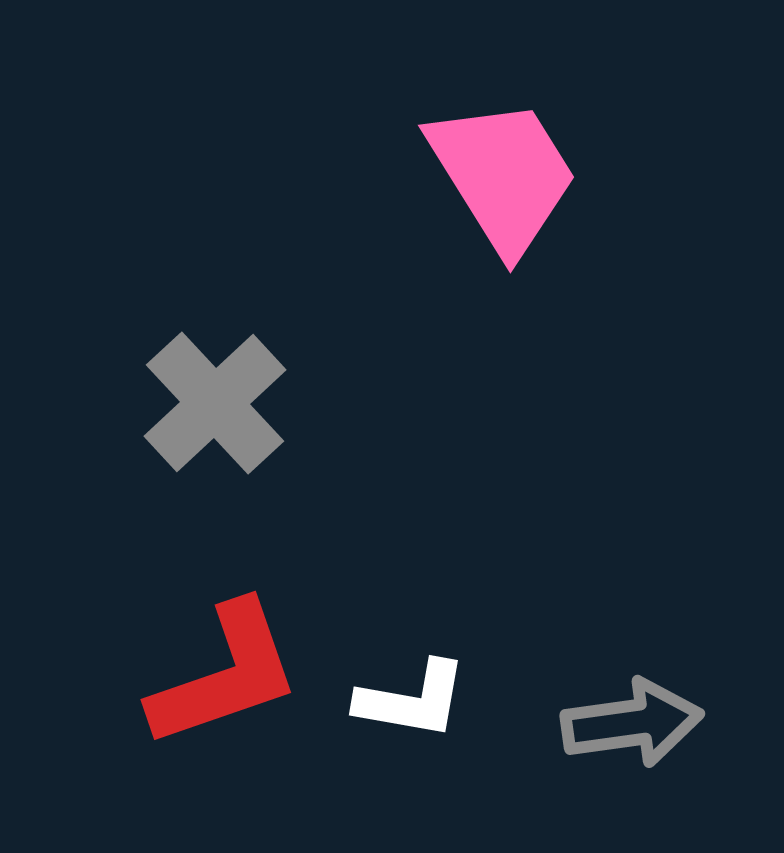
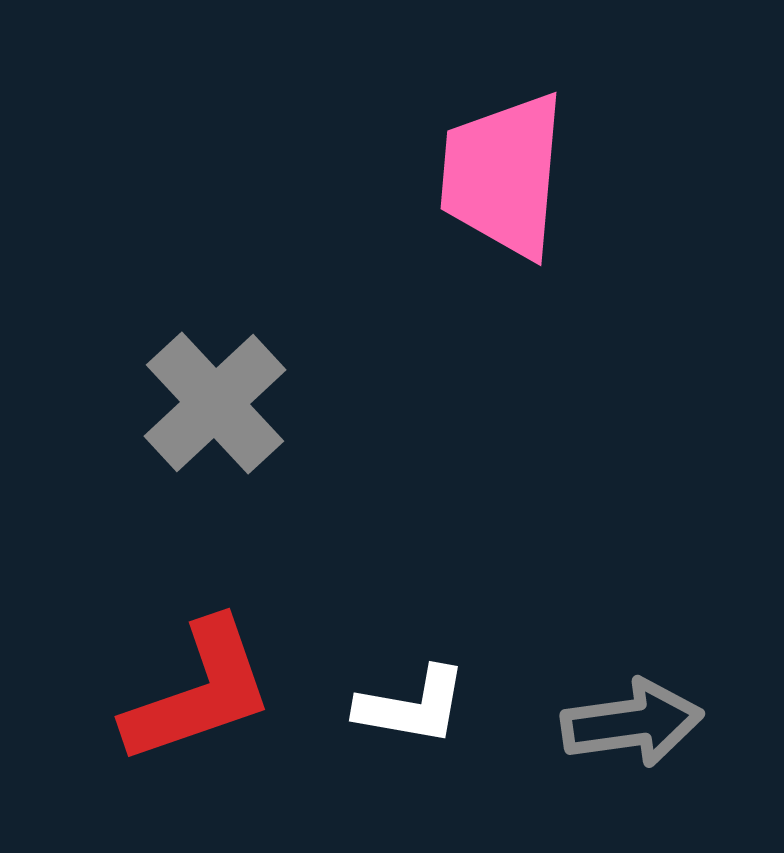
pink trapezoid: rotated 143 degrees counterclockwise
red L-shape: moved 26 px left, 17 px down
white L-shape: moved 6 px down
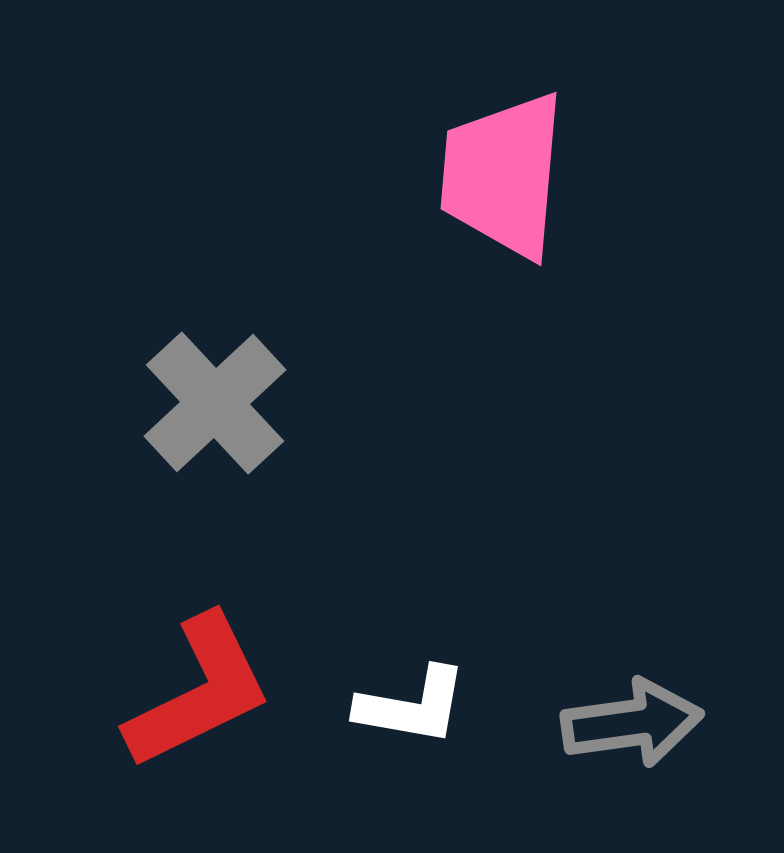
red L-shape: rotated 7 degrees counterclockwise
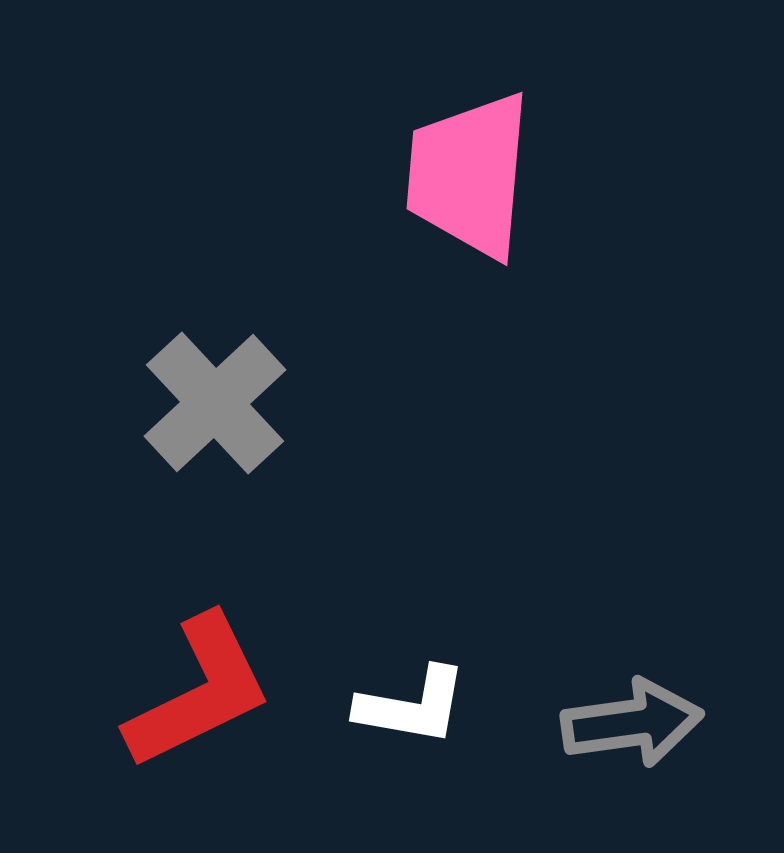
pink trapezoid: moved 34 px left
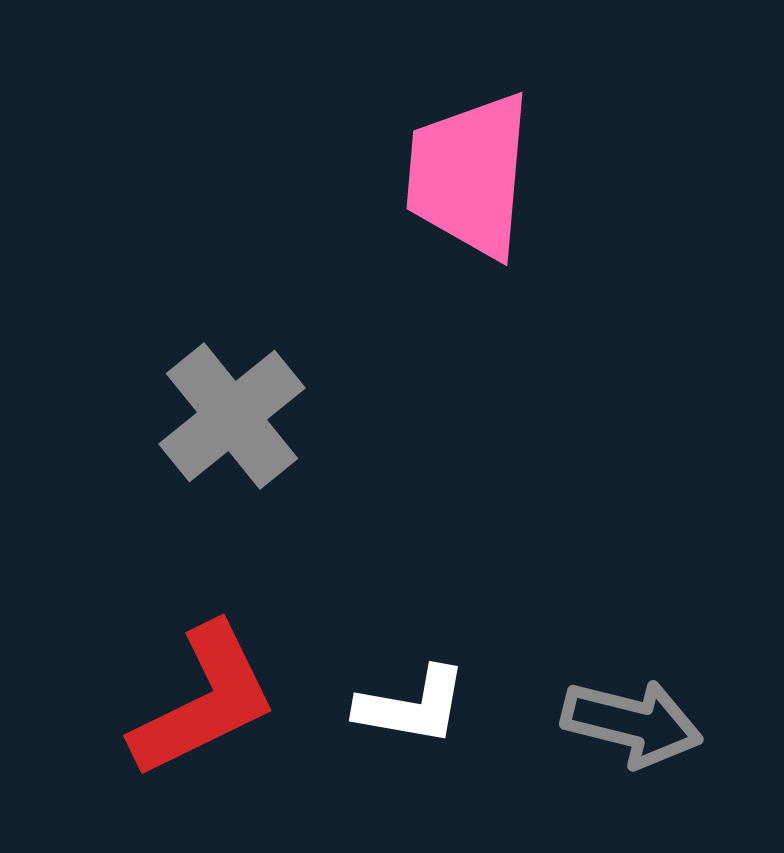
gray cross: moved 17 px right, 13 px down; rotated 4 degrees clockwise
red L-shape: moved 5 px right, 9 px down
gray arrow: rotated 22 degrees clockwise
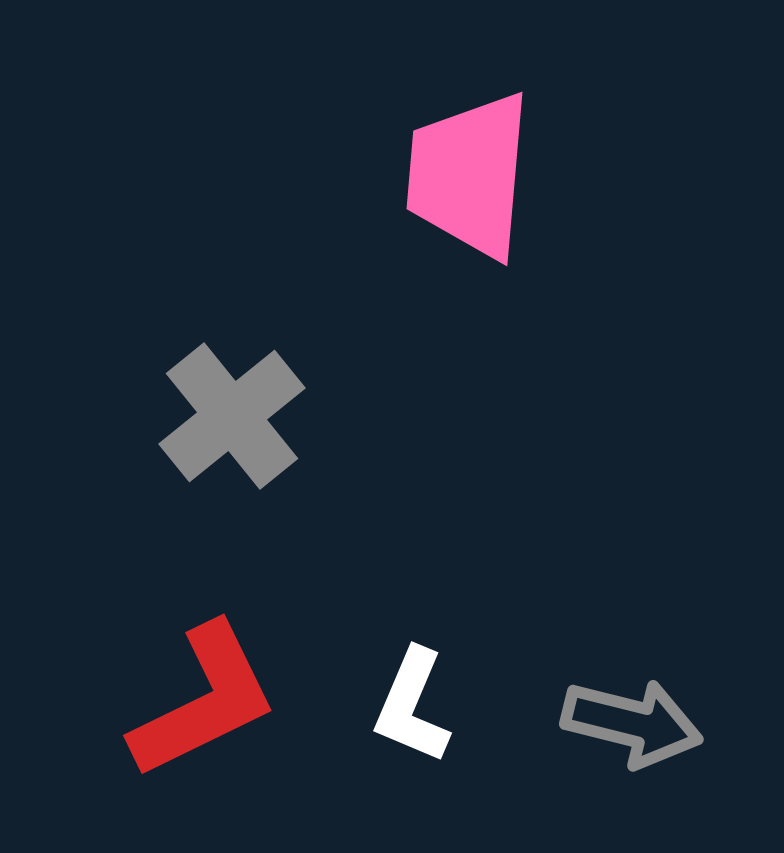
white L-shape: rotated 103 degrees clockwise
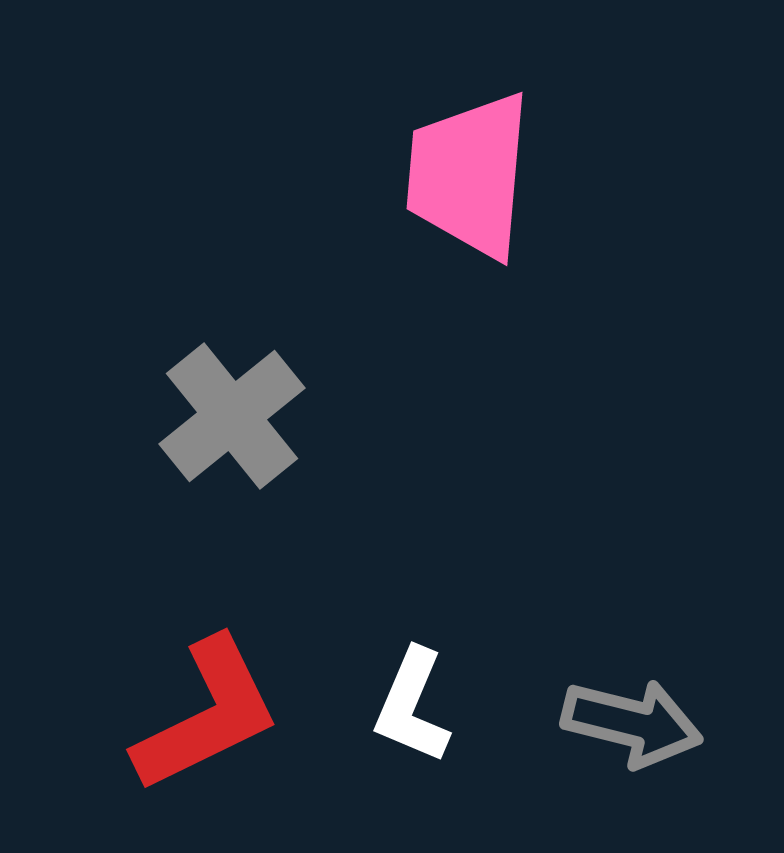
red L-shape: moved 3 px right, 14 px down
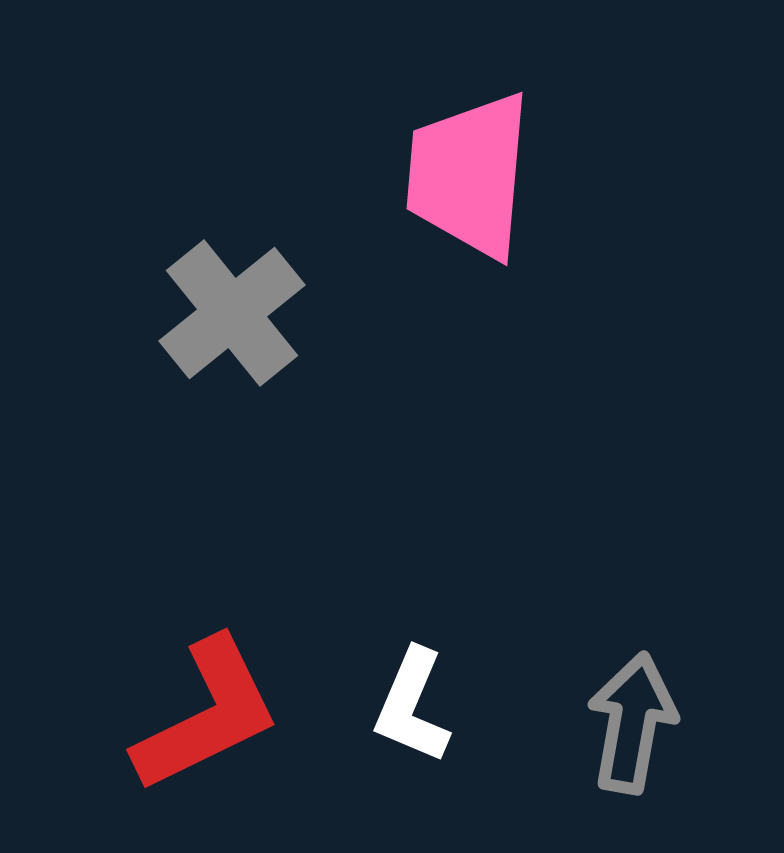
gray cross: moved 103 px up
gray arrow: rotated 94 degrees counterclockwise
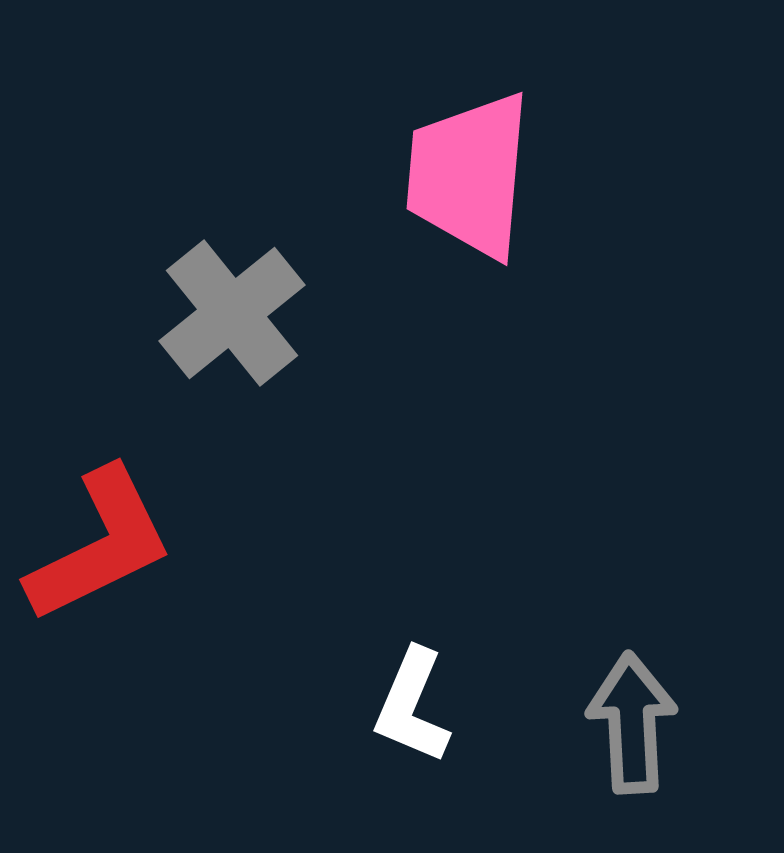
red L-shape: moved 107 px left, 170 px up
gray arrow: rotated 13 degrees counterclockwise
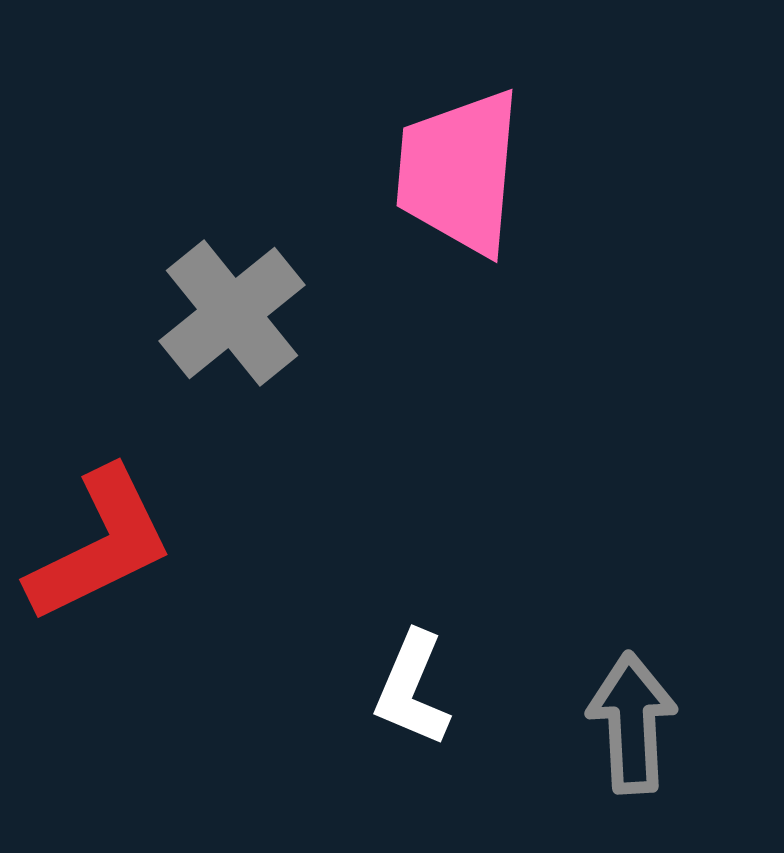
pink trapezoid: moved 10 px left, 3 px up
white L-shape: moved 17 px up
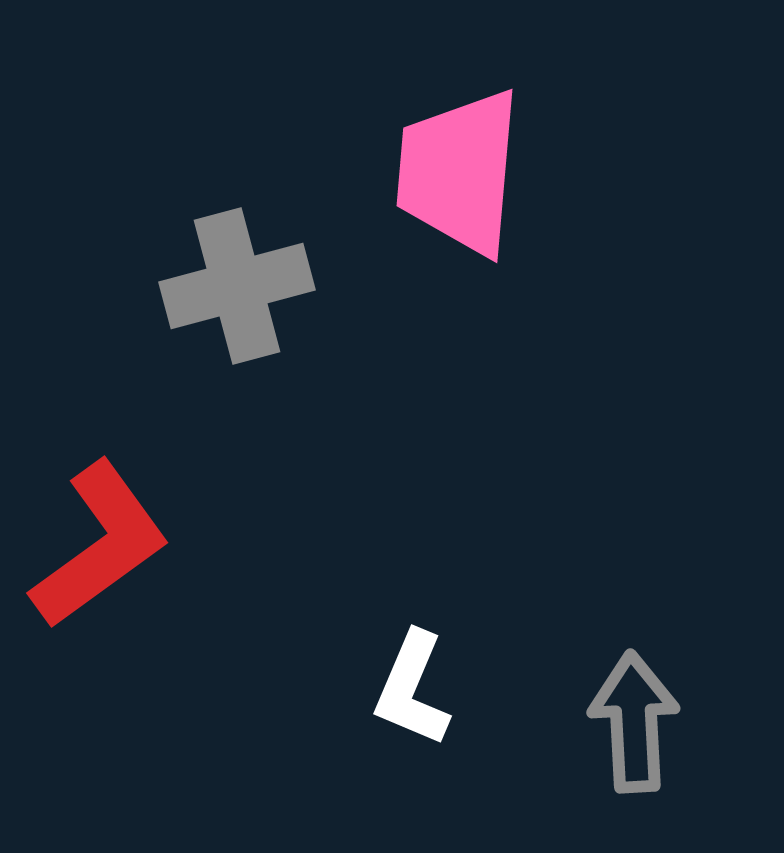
gray cross: moved 5 px right, 27 px up; rotated 24 degrees clockwise
red L-shape: rotated 10 degrees counterclockwise
gray arrow: moved 2 px right, 1 px up
